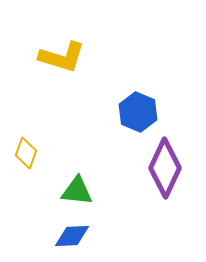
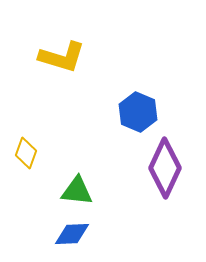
blue diamond: moved 2 px up
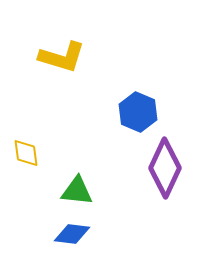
yellow diamond: rotated 28 degrees counterclockwise
blue diamond: rotated 9 degrees clockwise
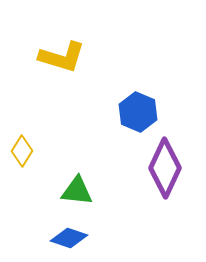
yellow diamond: moved 4 px left, 2 px up; rotated 40 degrees clockwise
blue diamond: moved 3 px left, 4 px down; rotated 12 degrees clockwise
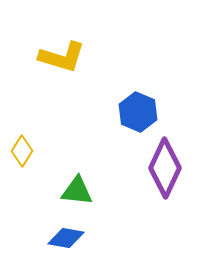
blue diamond: moved 3 px left; rotated 9 degrees counterclockwise
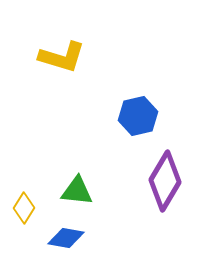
blue hexagon: moved 4 px down; rotated 24 degrees clockwise
yellow diamond: moved 2 px right, 57 px down
purple diamond: moved 13 px down; rotated 6 degrees clockwise
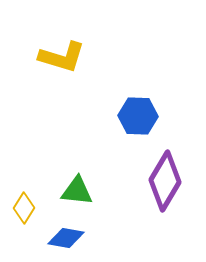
blue hexagon: rotated 15 degrees clockwise
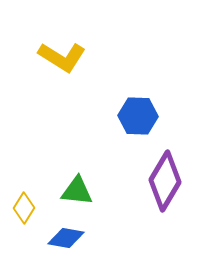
yellow L-shape: rotated 15 degrees clockwise
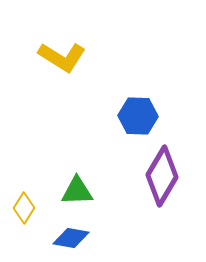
purple diamond: moved 3 px left, 5 px up
green triangle: rotated 8 degrees counterclockwise
blue diamond: moved 5 px right
